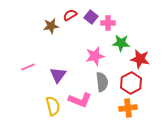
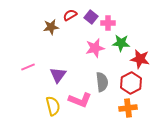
brown star: moved 1 px down
pink star: moved 8 px up
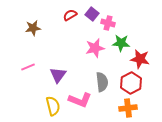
purple square: moved 1 px right, 3 px up
pink cross: rotated 16 degrees clockwise
brown star: moved 18 px left, 1 px down
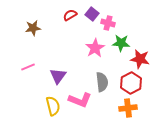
pink star: rotated 18 degrees counterclockwise
purple triangle: moved 1 px down
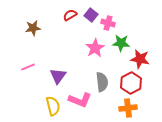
purple square: moved 1 px left, 1 px down
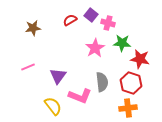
red semicircle: moved 5 px down
green star: moved 1 px right
red hexagon: rotated 15 degrees counterclockwise
pink L-shape: moved 4 px up
yellow semicircle: rotated 24 degrees counterclockwise
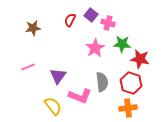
red semicircle: rotated 32 degrees counterclockwise
green star: moved 1 px down
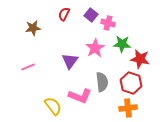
red semicircle: moved 6 px left, 6 px up
purple triangle: moved 12 px right, 15 px up
